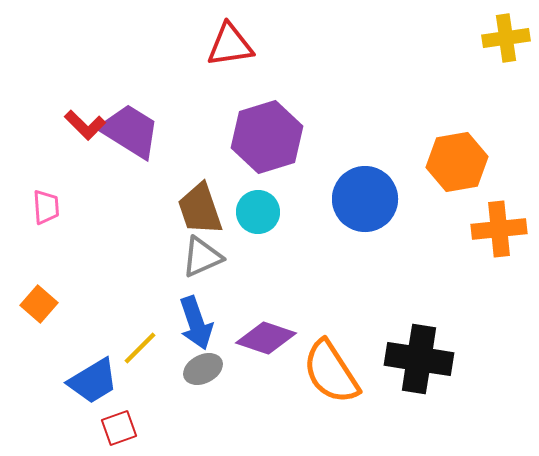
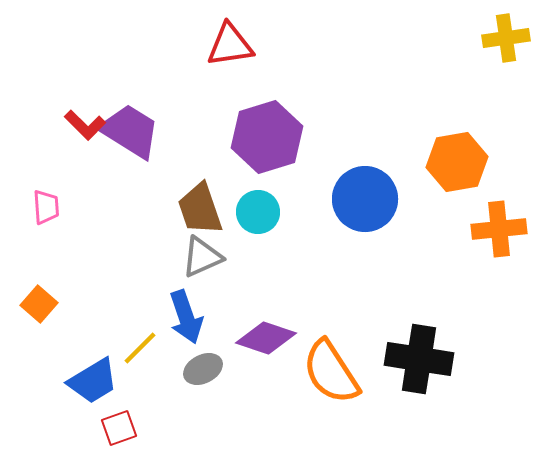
blue arrow: moved 10 px left, 6 px up
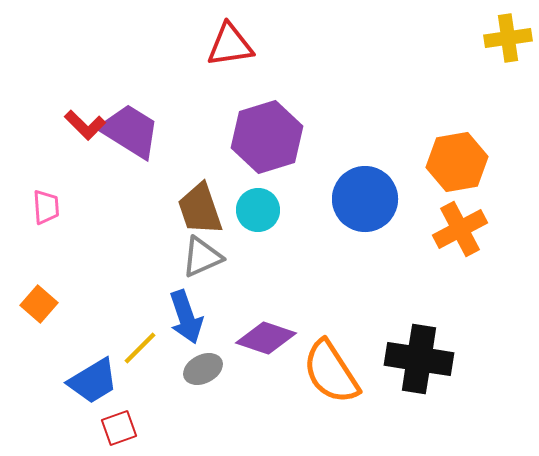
yellow cross: moved 2 px right
cyan circle: moved 2 px up
orange cross: moved 39 px left; rotated 22 degrees counterclockwise
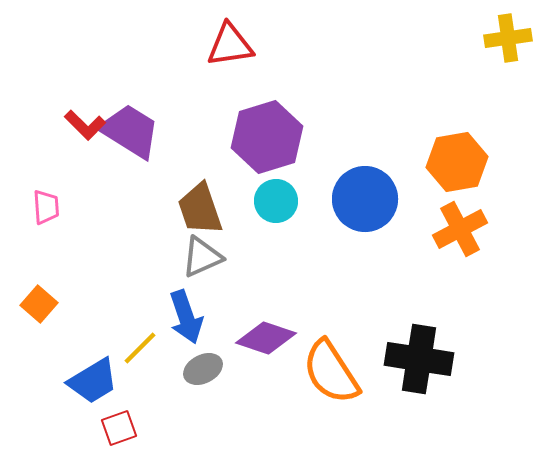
cyan circle: moved 18 px right, 9 px up
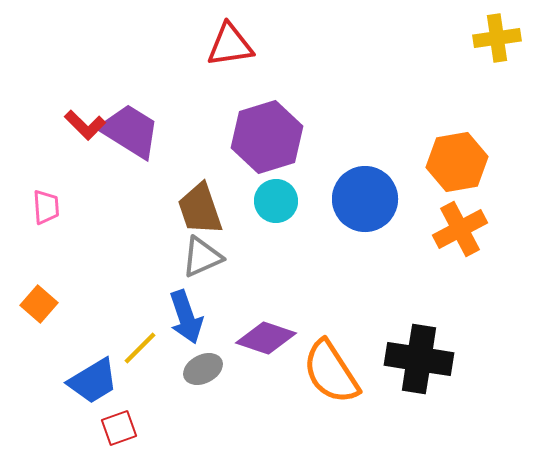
yellow cross: moved 11 px left
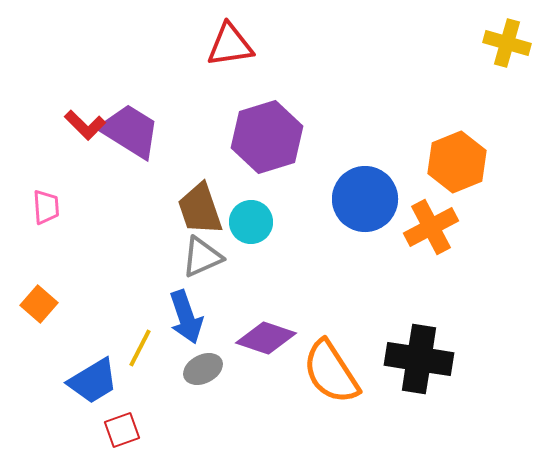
yellow cross: moved 10 px right, 5 px down; rotated 24 degrees clockwise
orange hexagon: rotated 12 degrees counterclockwise
cyan circle: moved 25 px left, 21 px down
orange cross: moved 29 px left, 2 px up
yellow line: rotated 18 degrees counterclockwise
red square: moved 3 px right, 2 px down
